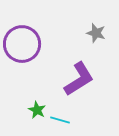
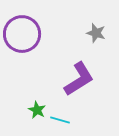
purple circle: moved 10 px up
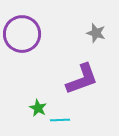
purple L-shape: moved 3 px right; rotated 12 degrees clockwise
green star: moved 1 px right, 2 px up
cyan line: rotated 18 degrees counterclockwise
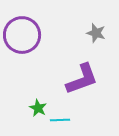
purple circle: moved 1 px down
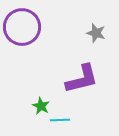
purple circle: moved 8 px up
purple L-shape: rotated 6 degrees clockwise
green star: moved 3 px right, 2 px up
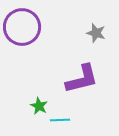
green star: moved 2 px left
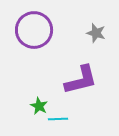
purple circle: moved 12 px right, 3 px down
purple L-shape: moved 1 px left, 1 px down
cyan line: moved 2 px left, 1 px up
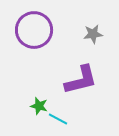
gray star: moved 3 px left, 1 px down; rotated 24 degrees counterclockwise
green star: rotated 12 degrees counterclockwise
cyan line: rotated 30 degrees clockwise
